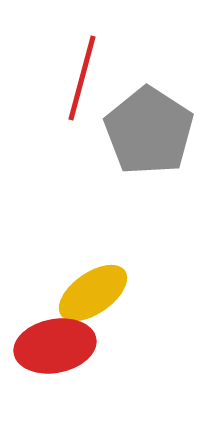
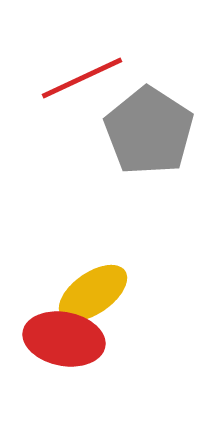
red line: rotated 50 degrees clockwise
red ellipse: moved 9 px right, 7 px up; rotated 22 degrees clockwise
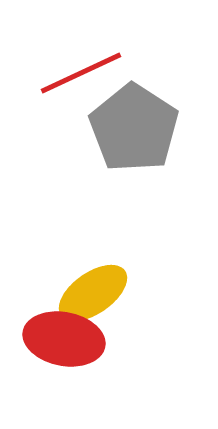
red line: moved 1 px left, 5 px up
gray pentagon: moved 15 px left, 3 px up
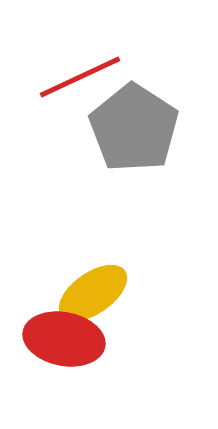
red line: moved 1 px left, 4 px down
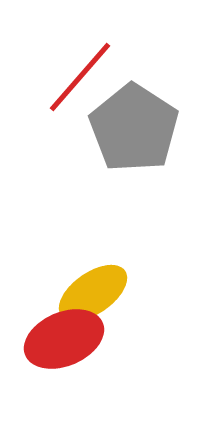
red line: rotated 24 degrees counterclockwise
red ellipse: rotated 34 degrees counterclockwise
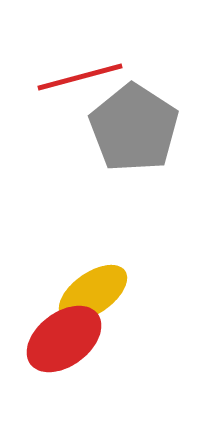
red line: rotated 34 degrees clockwise
red ellipse: rotated 14 degrees counterclockwise
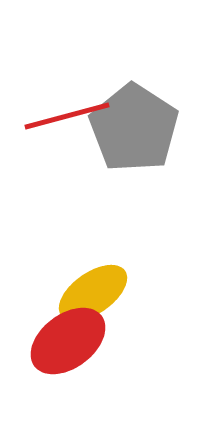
red line: moved 13 px left, 39 px down
red ellipse: moved 4 px right, 2 px down
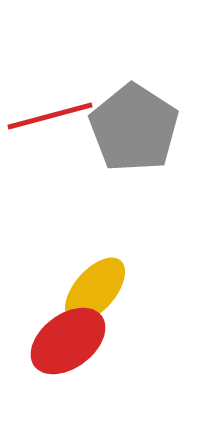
red line: moved 17 px left
yellow ellipse: moved 2 px right, 3 px up; rotated 14 degrees counterclockwise
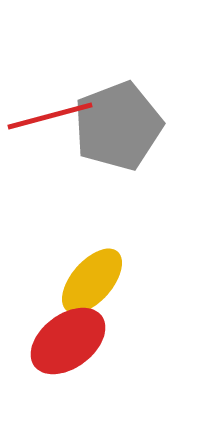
gray pentagon: moved 16 px left, 2 px up; rotated 18 degrees clockwise
yellow ellipse: moved 3 px left, 9 px up
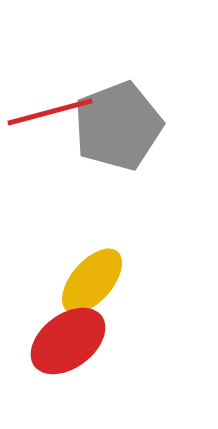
red line: moved 4 px up
